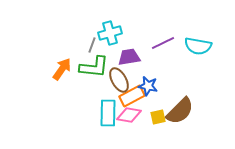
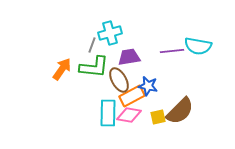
purple line: moved 9 px right, 8 px down; rotated 20 degrees clockwise
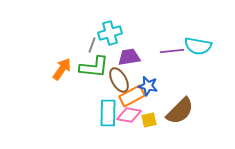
yellow square: moved 9 px left, 3 px down
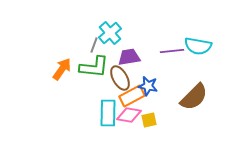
cyan cross: rotated 25 degrees counterclockwise
gray line: moved 2 px right
brown ellipse: moved 1 px right, 2 px up
brown semicircle: moved 14 px right, 14 px up
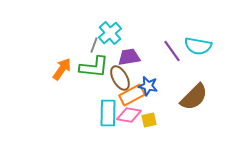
purple line: rotated 60 degrees clockwise
orange rectangle: moved 1 px up
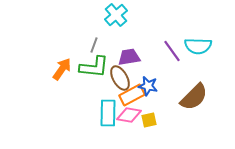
cyan cross: moved 6 px right, 18 px up
cyan semicircle: rotated 8 degrees counterclockwise
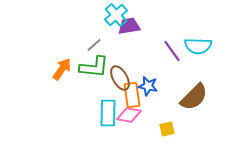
gray line: rotated 28 degrees clockwise
purple trapezoid: moved 31 px up
orange rectangle: rotated 70 degrees counterclockwise
yellow square: moved 18 px right, 9 px down
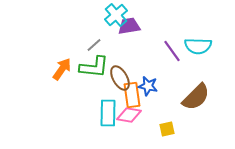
brown semicircle: moved 2 px right
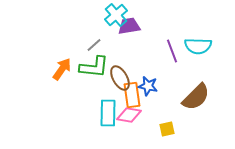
purple line: rotated 15 degrees clockwise
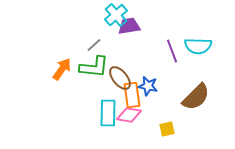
brown ellipse: rotated 10 degrees counterclockwise
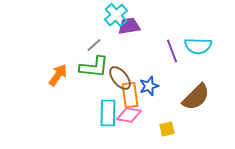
orange arrow: moved 4 px left, 6 px down
blue star: moved 1 px right; rotated 30 degrees counterclockwise
orange rectangle: moved 2 px left
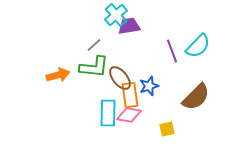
cyan semicircle: rotated 48 degrees counterclockwise
orange arrow: rotated 40 degrees clockwise
